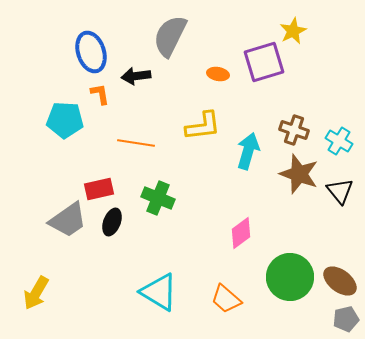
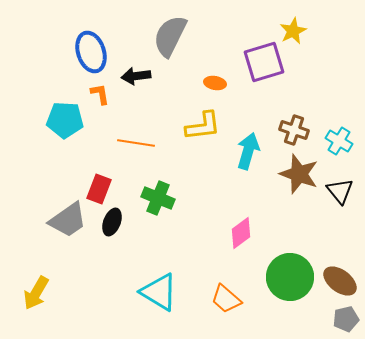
orange ellipse: moved 3 px left, 9 px down
red rectangle: rotated 56 degrees counterclockwise
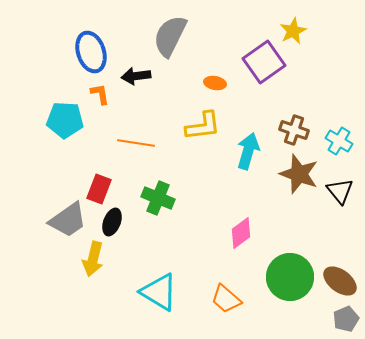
purple square: rotated 18 degrees counterclockwise
yellow arrow: moved 57 px right, 34 px up; rotated 16 degrees counterclockwise
gray pentagon: rotated 10 degrees counterclockwise
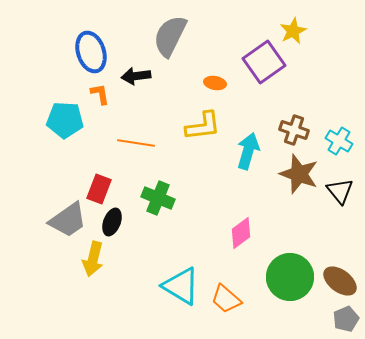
cyan triangle: moved 22 px right, 6 px up
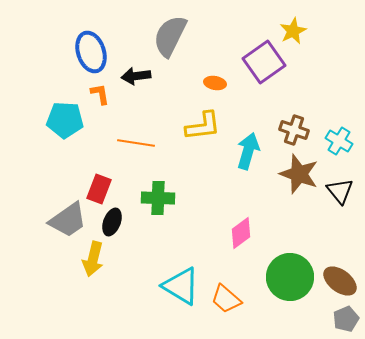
green cross: rotated 20 degrees counterclockwise
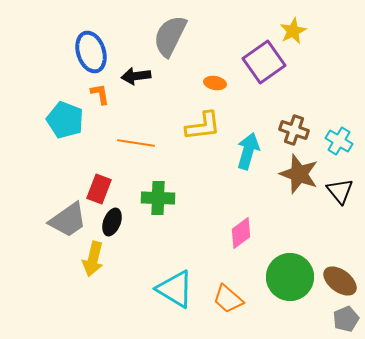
cyan pentagon: rotated 18 degrees clockwise
cyan triangle: moved 6 px left, 3 px down
orange trapezoid: moved 2 px right
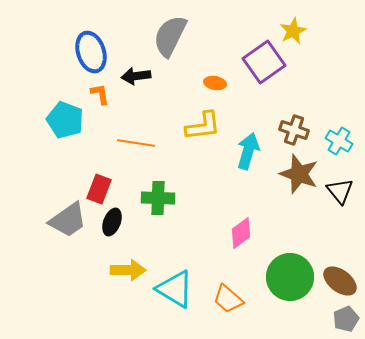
yellow arrow: moved 35 px right, 11 px down; rotated 104 degrees counterclockwise
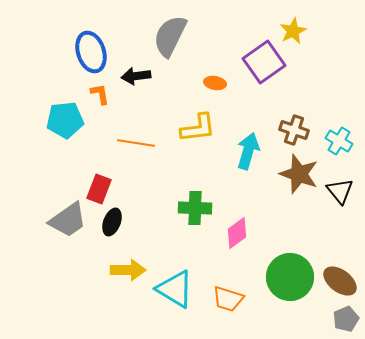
cyan pentagon: rotated 27 degrees counterclockwise
yellow L-shape: moved 5 px left, 2 px down
green cross: moved 37 px right, 10 px down
pink diamond: moved 4 px left
orange trapezoid: rotated 24 degrees counterclockwise
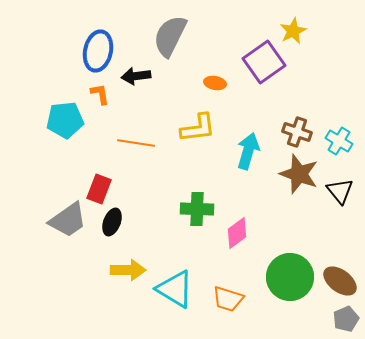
blue ellipse: moved 7 px right, 1 px up; rotated 30 degrees clockwise
brown cross: moved 3 px right, 2 px down
green cross: moved 2 px right, 1 px down
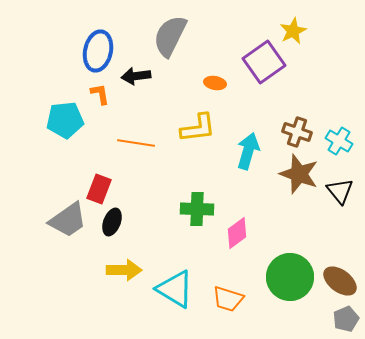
yellow arrow: moved 4 px left
